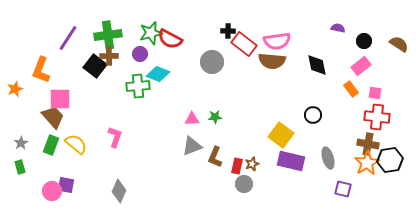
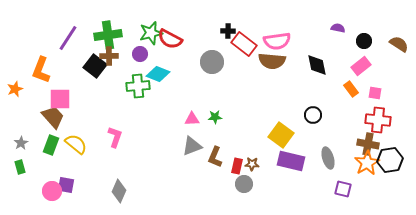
red cross at (377, 117): moved 1 px right, 3 px down
brown star at (252, 164): rotated 24 degrees clockwise
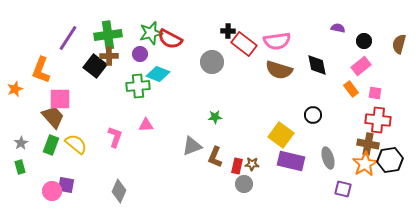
brown semicircle at (399, 44): rotated 108 degrees counterclockwise
brown semicircle at (272, 61): moved 7 px right, 9 px down; rotated 12 degrees clockwise
pink triangle at (192, 119): moved 46 px left, 6 px down
orange star at (367, 163): moved 2 px left, 1 px down
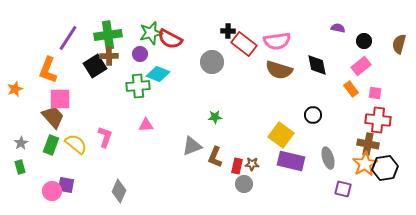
black square at (95, 66): rotated 20 degrees clockwise
orange L-shape at (41, 70): moved 7 px right
pink L-shape at (115, 137): moved 10 px left
black hexagon at (390, 160): moved 5 px left, 8 px down
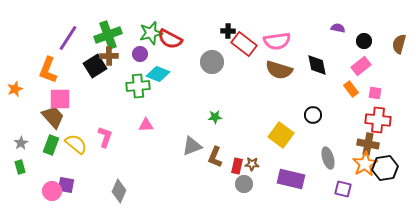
green cross at (108, 35): rotated 12 degrees counterclockwise
purple rectangle at (291, 161): moved 18 px down
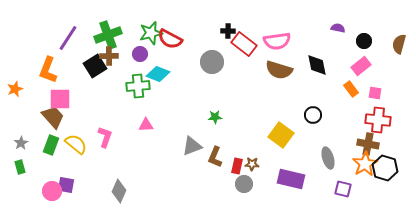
black hexagon at (385, 168): rotated 25 degrees clockwise
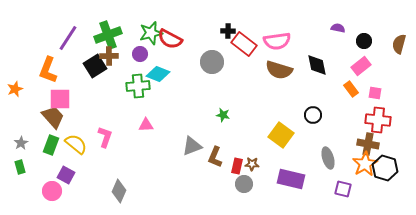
green star at (215, 117): moved 8 px right, 2 px up; rotated 16 degrees clockwise
purple square at (66, 185): moved 10 px up; rotated 18 degrees clockwise
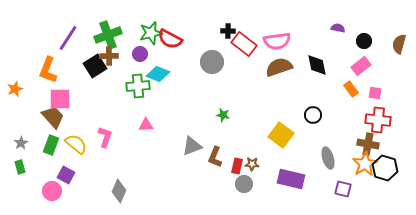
brown semicircle at (279, 70): moved 3 px up; rotated 144 degrees clockwise
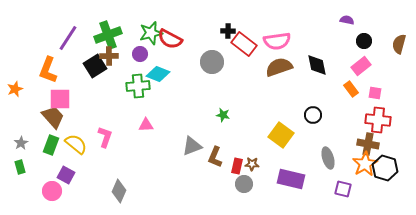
purple semicircle at (338, 28): moved 9 px right, 8 px up
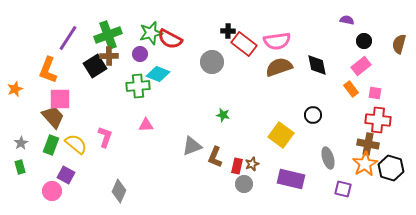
brown star at (252, 164): rotated 24 degrees counterclockwise
black hexagon at (385, 168): moved 6 px right
